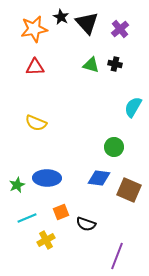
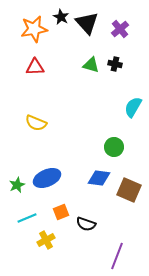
blue ellipse: rotated 24 degrees counterclockwise
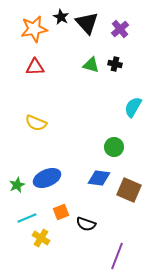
yellow cross: moved 5 px left, 2 px up; rotated 30 degrees counterclockwise
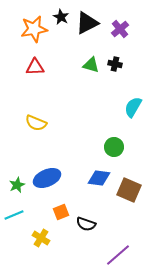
black triangle: rotated 45 degrees clockwise
cyan line: moved 13 px left, 3 px up
purple line: moved 1 px right, 1 px up; rotated 28 degrees clockwise
